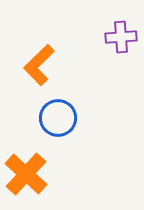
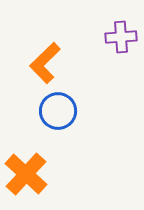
orange L-shape: moved 6 px right, 2 px up
blue circle: moved 7 px up
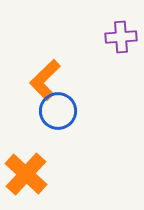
orange L-shape: moved 17 px down
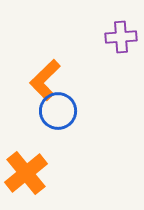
orange cross: moved 1 px up; rotated 9 degrees clockwise
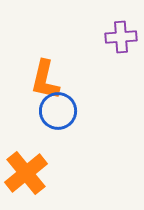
orange L-shape: rotated 33 degrees counterclockwise
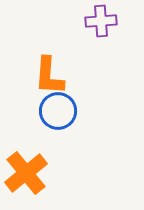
purple cross: moved 20 px left, 16 px up
orange L-shape: moved 4 px right, 4 px up; rotated 9 degrees counterclockwise
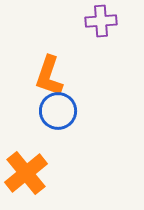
orange L-shape: rotated 15 degrees clockwise
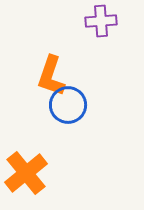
orange L-shape: moved 2 px right
blue circle: moved 10 px right, 6 px up
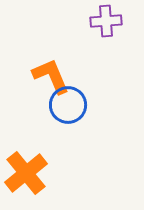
purple cross: moved 5 px right
orange L-shape: rotated 138 degrees clockwise
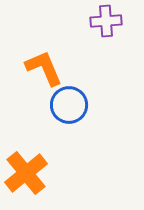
orange L-shape: moved 7 px left, 8 px up
blue circle: moved 1 px right
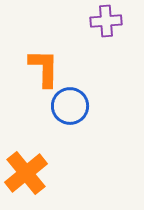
orange L-shape: rotated 24 degrees clockwise
blue circle: moved 1 px right, 1 px down
